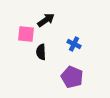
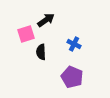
pink square: rotated 24 degrees counterclockwise
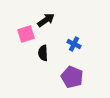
black semicircle: moved 2 px right, 1 px down
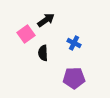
pink square: rotated 18 degrees counterclockwise
blue cross: moved 1 px up
purple pentagon: moved 2 px right, 1 px down; rotated 25 degrees counterclockwise
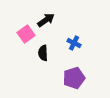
purple pentagon: rotated 15 degrees counterclockwise
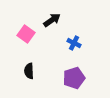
black arrow: moved 6 px right
pink square: rotated 18 degrees counterclockwise
black semicircle: moved 14 px left, 18 px down
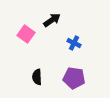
black semicircle: moved 8 px right, 6 px down
purple pentagon: rotated 25 degrees clockwise
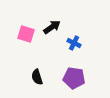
black arrow: moved 7 px down
pink square: rotated 18 degrees counterclockwise
black semicircle: rotated 14 degrees counterclockwise
